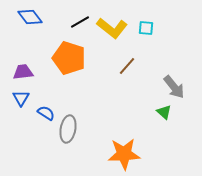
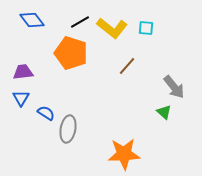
blue diamond: moved 2 px right, 3 px down
orange pentagon: moved 2 px right, 5 px up
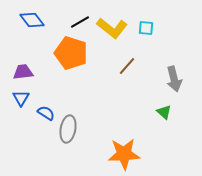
gray arrow: moved 8 px up; rotated 25 degrees clockwise
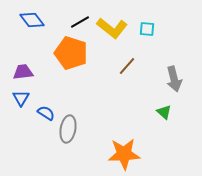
cyan square: moved 1 px right, 1 px down
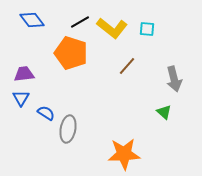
purple trapezoid: moved 1 px right, 2 px down
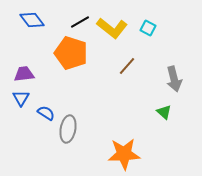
cyan square: moved 1 px right, 1 px up; rotated 21 degrees clockwise
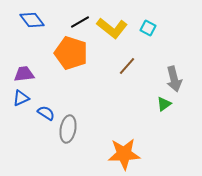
blue triangle: rotated 36 degrees clockwise
green triangle: moved 8 px up; rotated 42 degrees clockwise
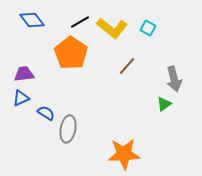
orange pentagon: rotated 16 degrees clockwise
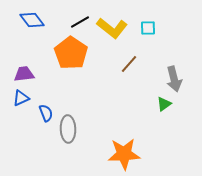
cyan square: rotated 28 degrees counterclockwise
brown line: moved 2 px right, 2 px up
blue semicircle: rotated 36 degrees clockwise
gray ellipse: rotated 12 degrees counterclockwise
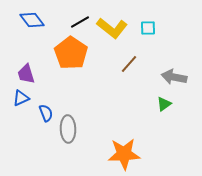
purple trapezoid: moved 2 px right; rotated 100 degrees counterclockwise
gray arrow: moved 2 px up; rotated 115 degrees clockwise
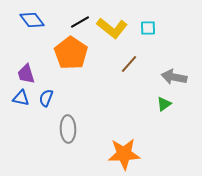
blue triangle: rotated 36 degrees clockwise
blue semicircle: moved 15 px up; rotated 138 degrees counterclockwise
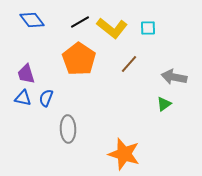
orange pentagon: moved 8 px right, 6 px down
blue triangle: moved 2 px right
orange star: rotated 20 degrees clockwise
